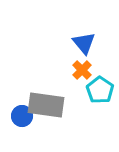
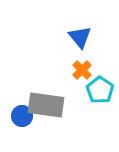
blue triangle: moved 4 px left, 6 px up
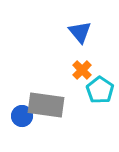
blue triangle: moved 5 px up
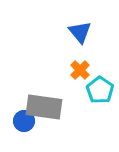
orange cross: moved 2 px left
gray rectangle: moved 2 px left, 2 px down
blue circle: moved 2 px right, 5 px down
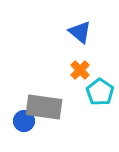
blue triangle: rotated 10 degrees counterclockwise
cyan pentagon: moved 2 px down
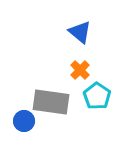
cyan pentagon: moved 3 px left, 4 px down
gray rectangle: moved 7 px right, 5 px up
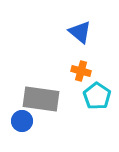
orange cross: moved 1 px right, 1 px down; rotated 30 degrees counterclockwise
gray rectangle: moved 10 px left, 3 px up
blue circle: moved 2 px left
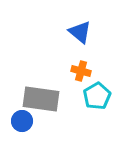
cyan pentagon: rotated 8 degrees clockwise
